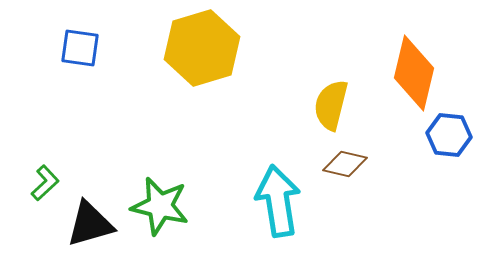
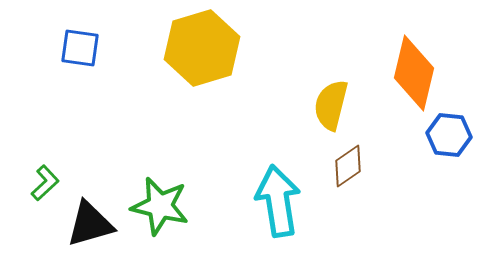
brown diamond: moved 3 px right, 2 px down; rotated 48 degrees counterclockwise
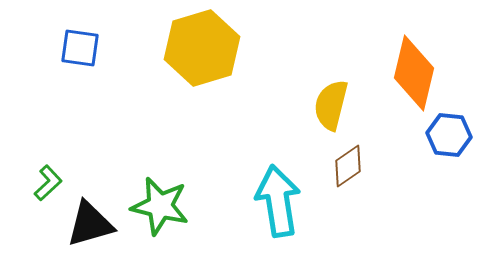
green L-shape: moved 3 px right
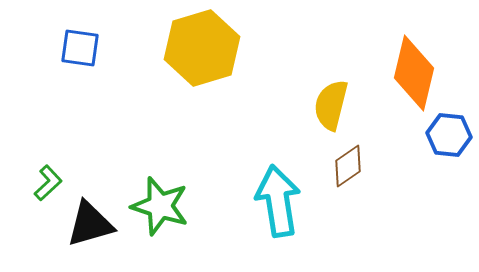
green star: rotated 4 degrees clockwise
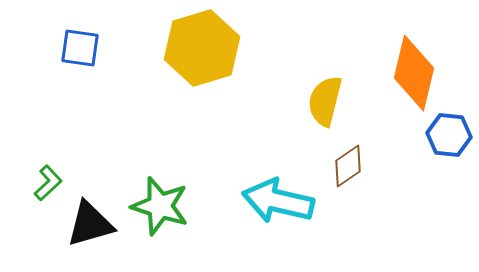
yellow semicircle: moved 6 px left, 4 px up
cyan arrow: rotated 68 degrees counterclockwise
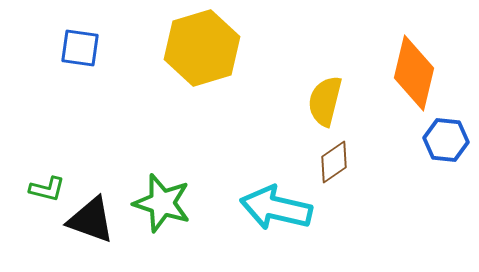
blue hexagon: moved 3 px left, 5 px down
brown diamond: moved 14 px left, 4 px up
green L-shape: moved 1 px left, 6 px down; rotated 57 degrees clockwise
cyan arrow: moved 2 px left, 7 px down
green star: moved 2 px right, 3 px up
black triangle: moved 1 px right, 4 px up; rotated 36 degrees clockwise
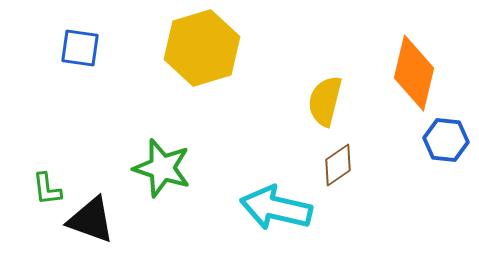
brown diamond: moved 4 px right, 3 px down
green L-shape: rotated 69 degrees clockwise
green star: moved 35 px up
